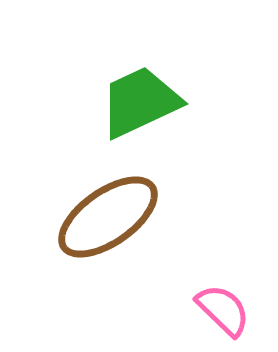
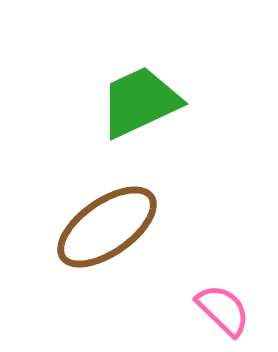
brown ellipse: moved 1 px left, 10 px down
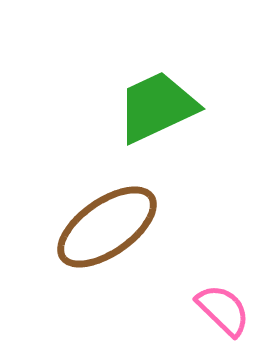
green trapezoid: moved 17 px right, 5 px down
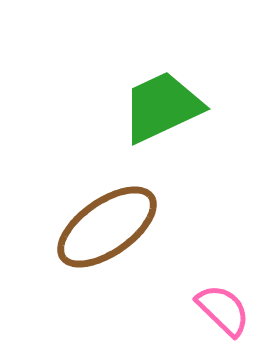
green trapezoid: moved 5 px right
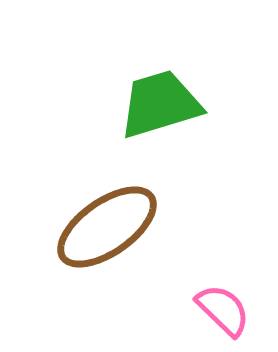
green trapezoid: moved 2 px left, 3 px up; rotated 8 degrees clockwise
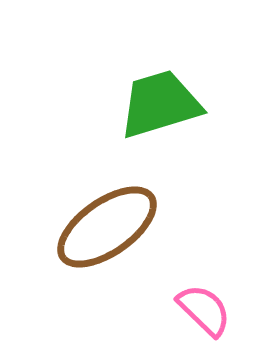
pink semicircle: moved 19 px left
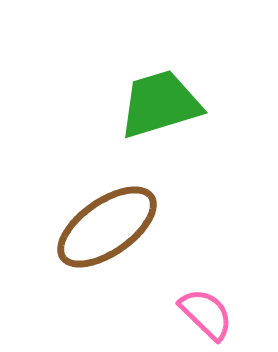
pink semicircle: moved 2 px right, 4 px down
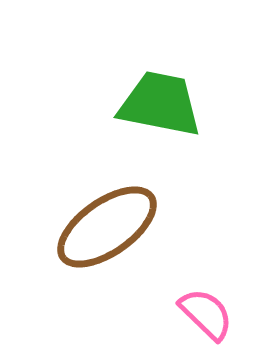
green trapezoid: rotated 28 degrees clockwise
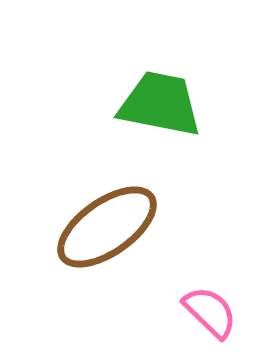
pink semicircle: moved 4 px right, 2 px up
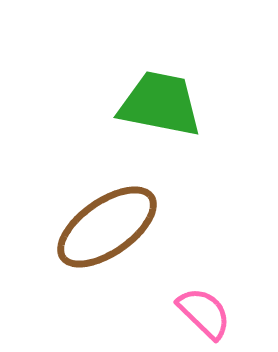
pink semicircle: moved 6 px left, 1 px down
